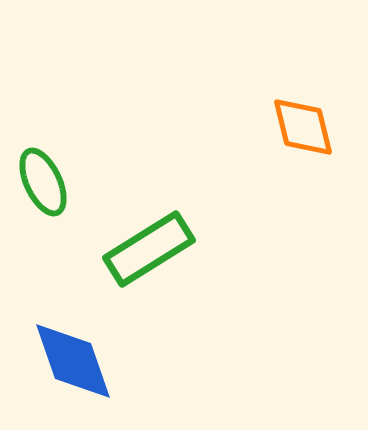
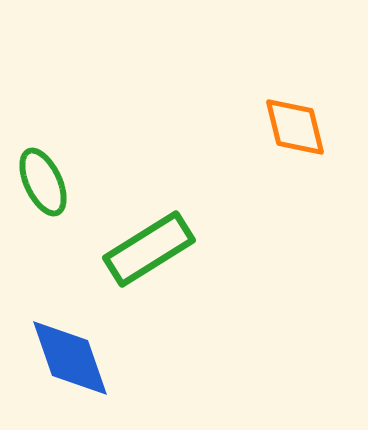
orange diamond: moved 8 px left
blue diamond: moved 3 px left, 3 px up
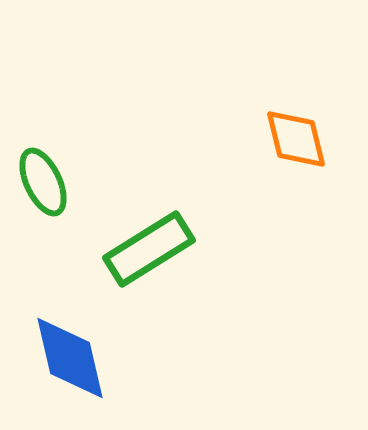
orange diamond: moved 1 px right, 12 px down
blue diamond: rotated 6 degrees clockwise
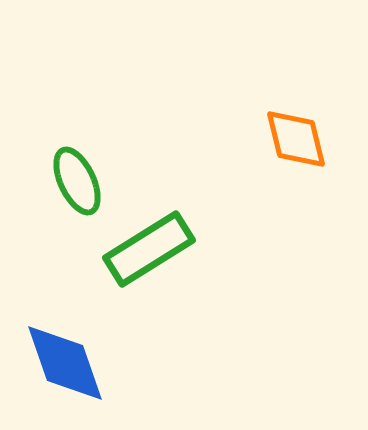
green ellipse: moved 34 px right, 1 px up
blue diamond: moved 5 px left, 5 px down; rotated 6 degrees counterclockwise
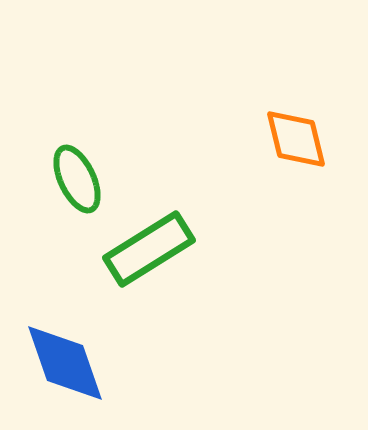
green ellipse: moved 2 px up
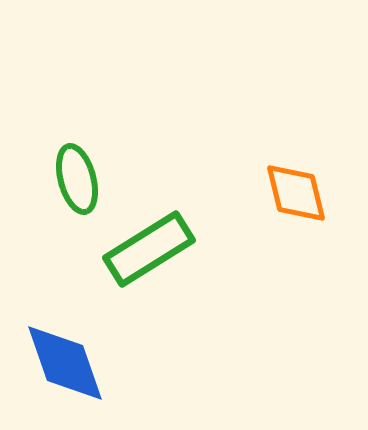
orange diamond: moved 54 px down
green ellipse: rotated 10 degrees clockwise
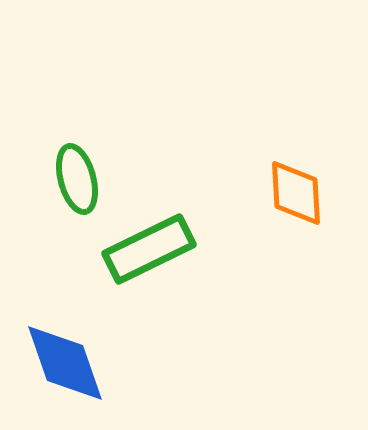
orange diamond: rotated 10 degrees clockwise
green rectangle: rotated 6 degrees clockwise
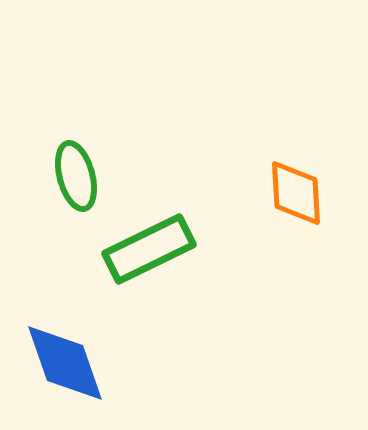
green ellipse: moved 1 px left, 3 px up
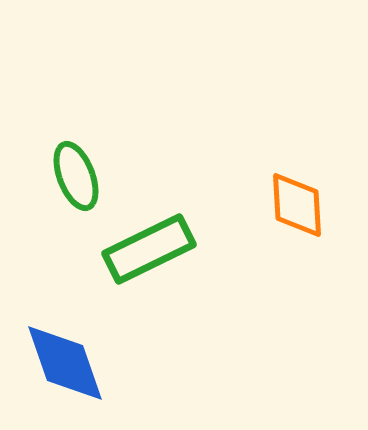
green ellipse: rotated 6 degrees counterclockwise
orange diamond: moved 1 px right, 12 px down
